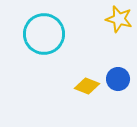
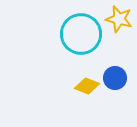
cyan circle: moved 37 px right
blue circle: moved 3 px left, 1 px up
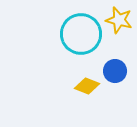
yellow star: moved 1 px down
blue circle: moved 7 px up
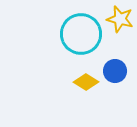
yellow star: moved 1 px right, 1 px up
yellow diamond: moved 1 px left, 4 px up; rotated 10 degrees clockwise
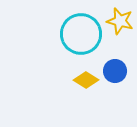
yellow star: moved 2 px down
yellow diamond: moved 2 px up
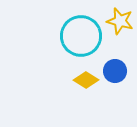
cyan circle: moved 2 px down
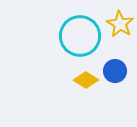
yellow star: moved 3 px down; rotated 16 degrees clockwise
cyan circle: moved 1 px left
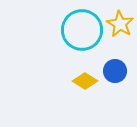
cyan circle: moved 2 px right, 6 px up
yellow diamond: moved 1 px left, 1 px down
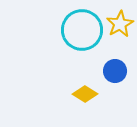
yellow star: rotated 12 degrees clockwise
yellow diamond: moved 13 px down
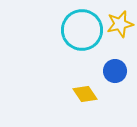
yellow star: rotated 16 degrees clockwise
yellow diamond: rotated 25 degrees clockwise
